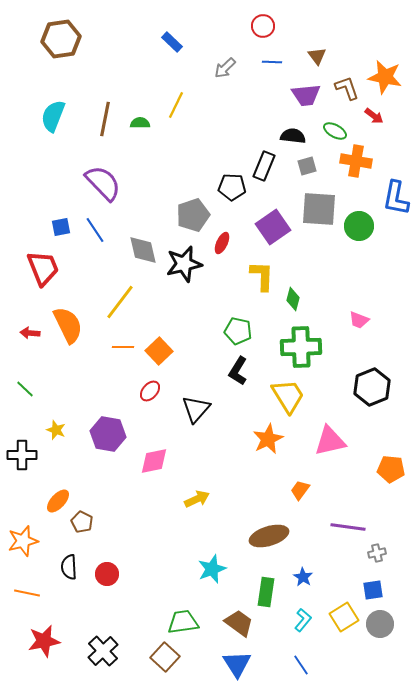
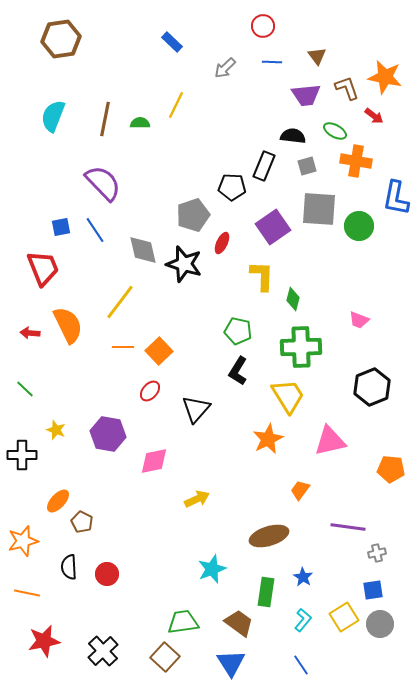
black star at (184, 264): rotated 30 degrees clockwise
blue triangle at (237, 664): moved 6 px left, 1 px up
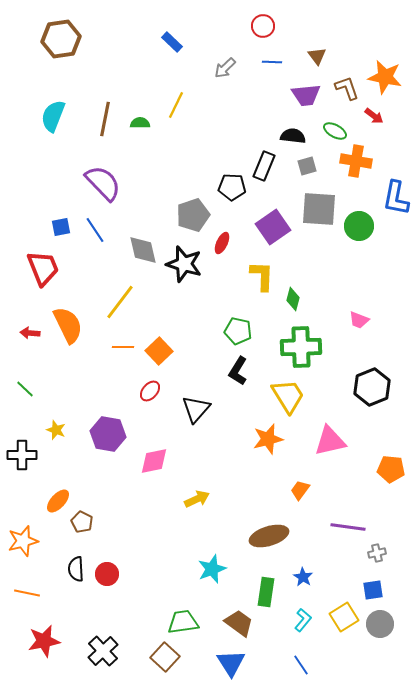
orange star at (268, 439): rotated 12 degrees clockwise
black semicircle at (69, 567): moved 7 px right, 2 px down
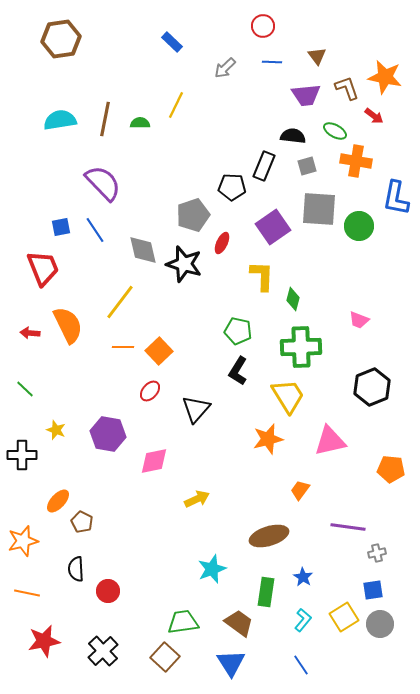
cyan semicircle at (53, 116): moved 7 px right, 4 px down; rotated 60 degrees clockwise
red circle at (107, 574): moved 1 px right, 17 px down
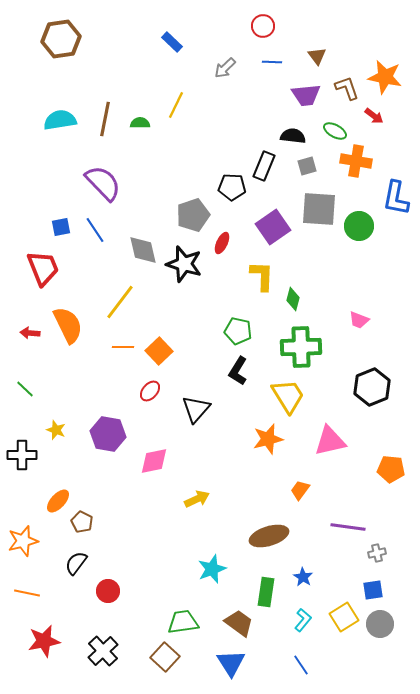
black semicircle at (76, 569): moved 6 px up; rotated 40 degrees clockwise
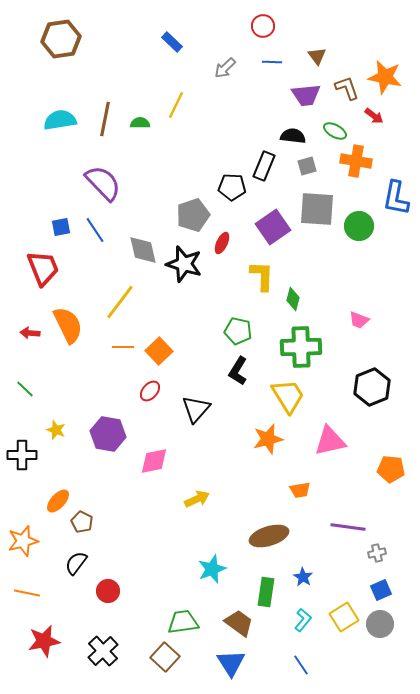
gray square at (319, 209): moved 2 px left
orange trapezoid at (300, 490): rotated 135 degrees counterclockwise
blue square at (373, 590): moved 8 px right; rotated 15 degrees counterclockwise
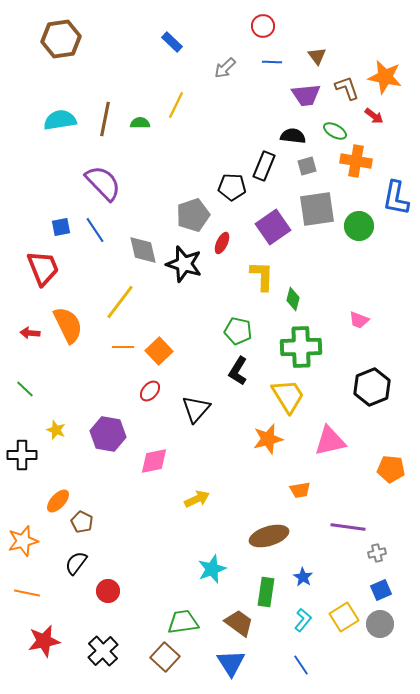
gray square at (317, 209): rotated 12 degrees counterclockwise
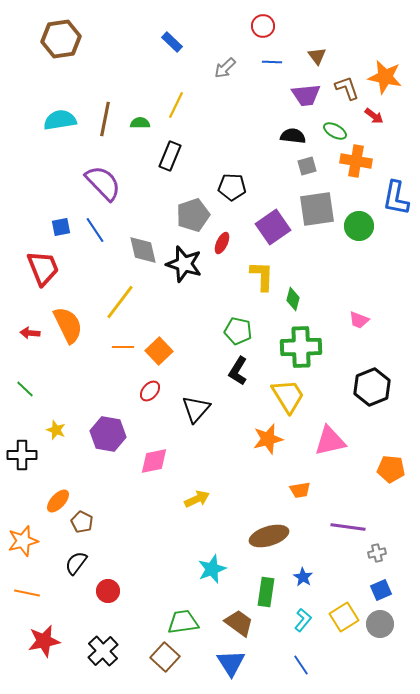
black rectangle at (264, 166): moved 94 px left, 10 px up
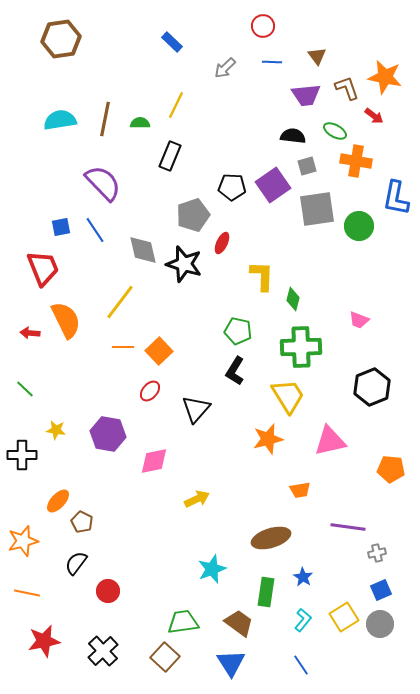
purple square at (273, 227): moved 42 px up
orange semicircle at (68, 325): moved 2 px left, 5 px up
black L-shape at (238, 371): moved 3 px left
yellow star at (56, 430): rotated 12 degrees counterclockwise
brown ellipse at (269, 536): moved 2 px right, 2 px down
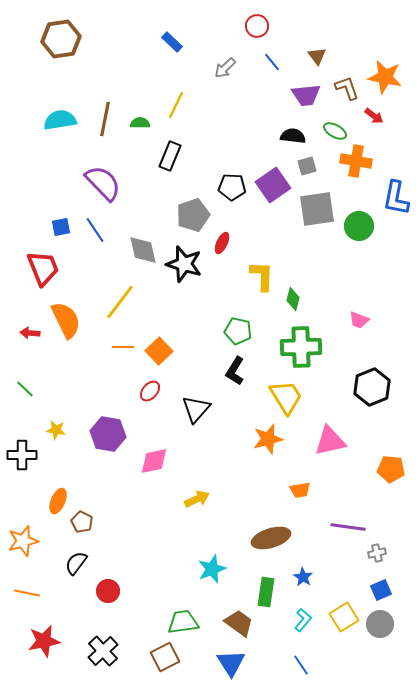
red circle at (263, 26): moved 6 px left
blue line at (272, 62): rotated 48 degrees clockwise
yellow trapezoid at (288, 396): moved 2 px left, 1 px down
orange ellipse at (58, 501): rotated 20 degrees counterclockwise
brown square at (165, 657): rotated 20 degrees clockwise
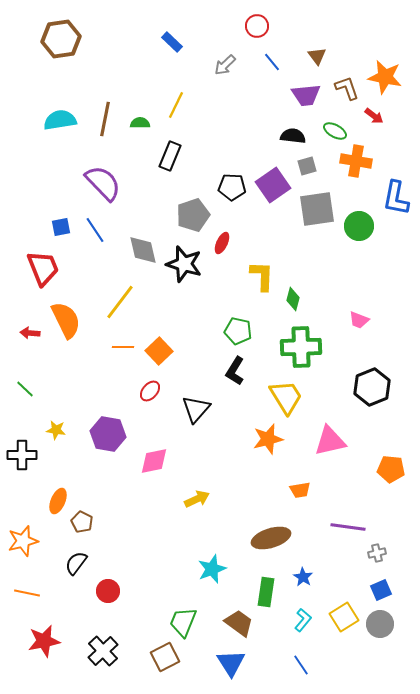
gray arrow at (225, 68): moved 3 px up
green trapezoid at (183, 622): rotated 60 degrees counterclockwise
